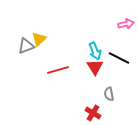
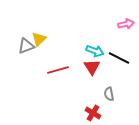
cyan arrow: rotated 48 degrees counterclockwise
red triangle: moved 3 px left
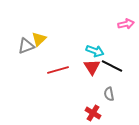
black line: moved 7 px left, 8 px down
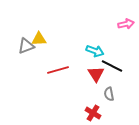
yellow triangle: rotated 42 degrees clockwise
red triangle: moved 4 px right, 7 px down
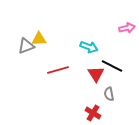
pink arrow: moved 1 px right, 4 px down
cyan arrow: moved 6 px left, 4 px up
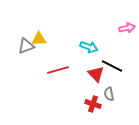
red triangle: rotated 12 degrees counterclockwise
red cross: moved 9 px up; rotated 14 degrees counterclockwise
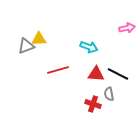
black line: moved 6 px right, 8 px down
red triangle: rotated 42 degrees counterclockwise
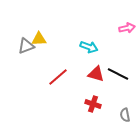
red line: moved 7 px down; rotated 25 degrees counterclockwise
red triangle: rotated 12 degrees clockwise
gray semicircle: moved 16 px right, 21 px down
